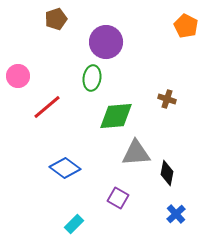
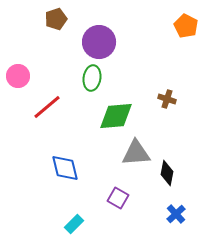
purple circle: moved 7 px left
blue diamond: rotated 40 degrees clockwise
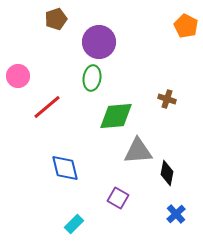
gray triangle: moved 2 px right, 2 px up
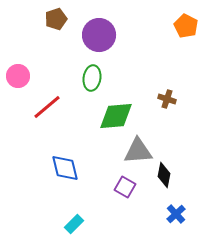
purple circle: moved 7 px up
black diamond: moved 3 px left, 2 px down
purple square: moved 7 px right, 11 px up
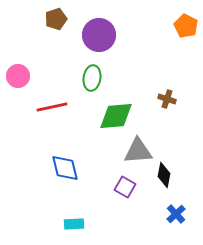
red line: moved 5 px right; rotated 28 degrees clockwise
cyan rectangle: rotated 42 degrees clockwise
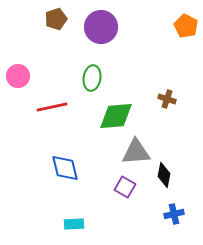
purple circle: moved 2 px right, 8 px up
gray triangle: moved 2 px left, 1 px down
blue cross: moved 2 px left; rotated 30 degrees clockwise
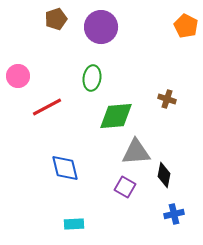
red line: moved 5 px left; rotated 16 degrees counterclockwise
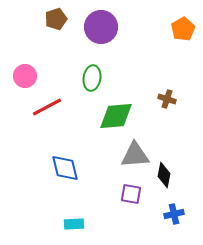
orange pentagon: moved 3 px left, 3 px down; rotated 15 degrees clockwise
pink circle: moved 7 px right
gray triangle: moved 1 px left, 3 px down
purple square: moved 6 px right, 7 px down; rotated 20 degrees counterclockwise
